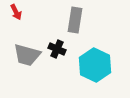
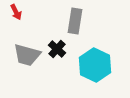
gray rectangle: moved 1 px down
black cross: rotated 18 degrees clockwise
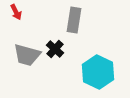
gray rectangle: moved 1 px left, 1 px up
black cross: moved 2 px left
cyan hexagon: moved 3 px right, 7 px down
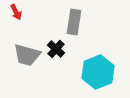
gray rectangle: moved 2 px down
black cross: moved 1 px right
cyan hexagon: rotated 12 degrees clockwise
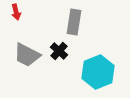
red arrow: rotated 14 degrees clockwise
black cross: moved 3 px right, 2 px down
gray trapezoid: rotated 12 degrees clockwise
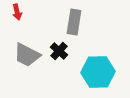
red arrow: moved 1 px right
cyan hexagon: rotated 20 degrees clockwise
